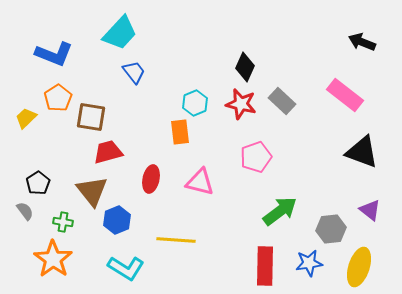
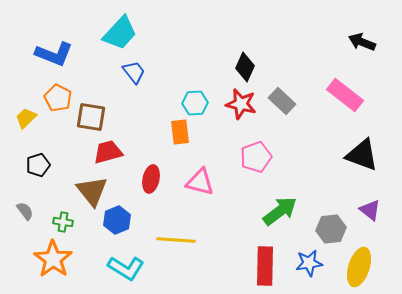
orange pentagon: rotated 12 degrees counterclockwise
cyan hexagon: rotated 20 degrees clockwise
black triangle: moved 3 px down
black pentagon: moved 18 px up; rotated 15 degrees clockwise
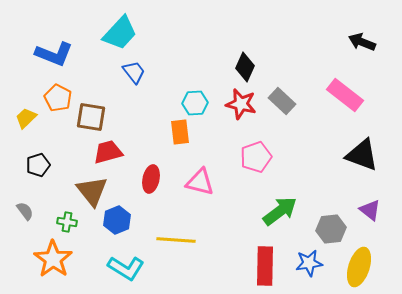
green cross: moved 4 px right
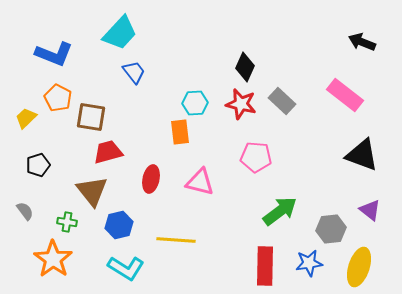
pink pentagon: rotated 24 degrees clockwise
blue hexagon: moved 2 px right, 5 px down; rotated 8 degrees clockwise
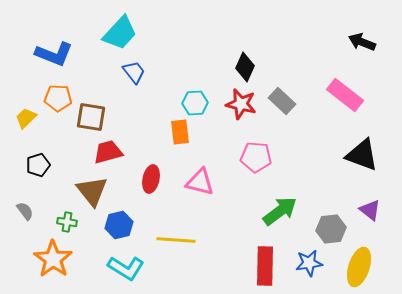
orange pentagon: rotated 24 degrees counterclockwise
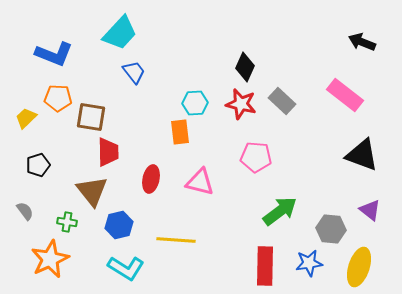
red trapezoid: rotated 104 degrees clockwise
gray hexagon: rotated 12 degrees clockwise
orange star: moved 3 px left; rotated 12 degrees clockwise
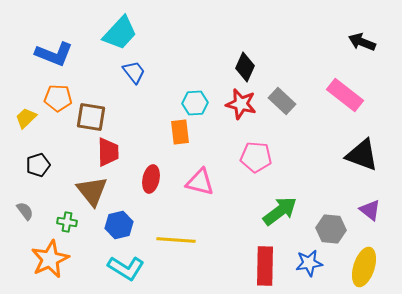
yellow ellipse: moved 5 px right
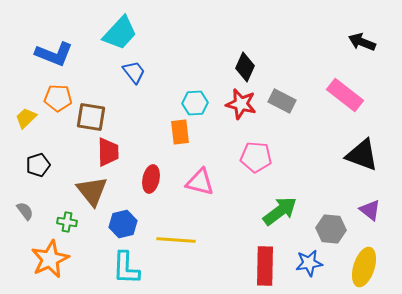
gray rectangle: rotated 16 degrees counterclockwise
blue hexagon: moved 4 px right, 1 px up
cyan L-shape: rotated 60 degrees clockwise
